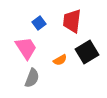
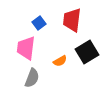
red trapezoid: moved 1 px up
pink trapezoid: rotated 140 degrees counterclockwise
orange semicircle: moved 1 px down
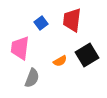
blue square: moved 2 px right
pink trapezoid: moved 6 px left
black square: moved 3 px down
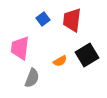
blue square: moved 2 px right, 4 px up
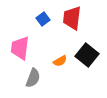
red trapezoid: moved 2 px up
black square: rotated 20 degrees counterclockwise
gray semicircle: moved 1 px right
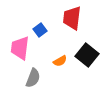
blue square: moved 3 px left, 11 px down
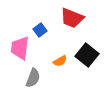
red trapezoid: rotated 75 degrees counterclockwise
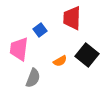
red trapezoid: rotated 70 degrees clockwise
pink trapezoid: moved 1 px left, 1 px down
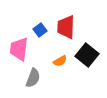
red trapezoid: moved 6 px left, 9 px down
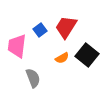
red trapezoid: rotated 30 degrees clockwise
pink trapezoid: moved 2 px left, 3 px up
orange semicircle: moved 2 px right, 3 px up
gray semicircle: rotated 42 degrees counterclockwise
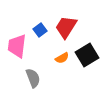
black square: rotated 20 degrees clockwise
